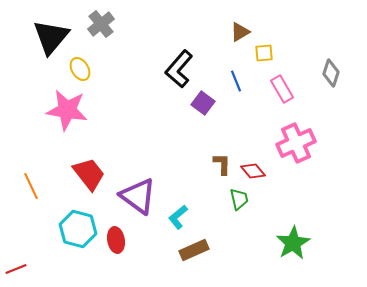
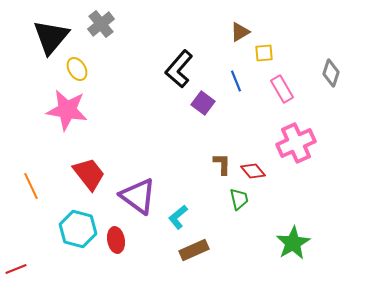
yellow ellipse: moved 3 px left
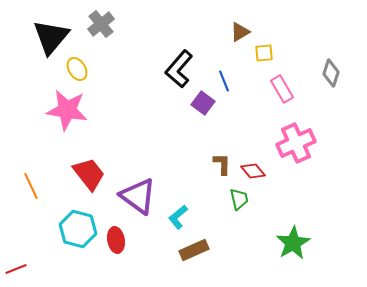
blue line: moved 12 px left
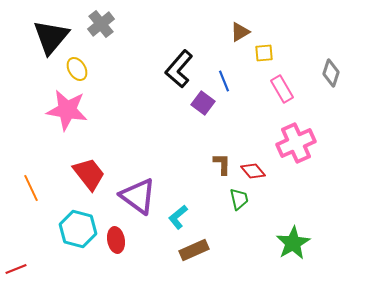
orange line: moved 2 px down
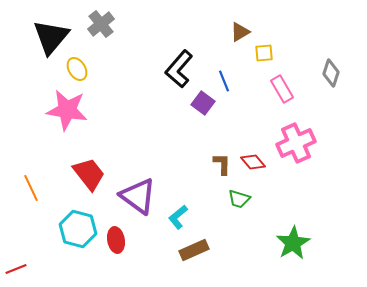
red diamond: moved 9 px up
green trapezoid: rotated 120 degrees clockwise
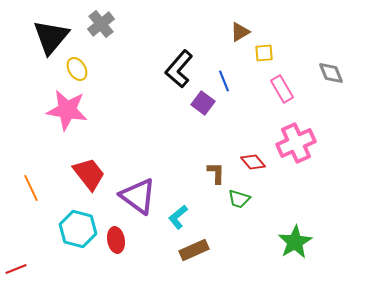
gray diamond: rotated 40 degrees counterclockwise
brown L-shape: moved 6 px left, 9 px down
green star: moved 2 px right, 1 px up
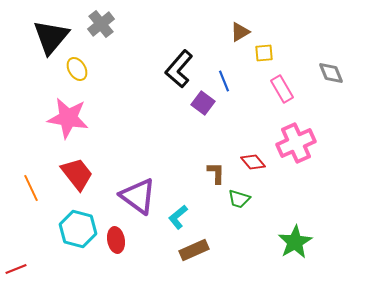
pink star: moved 1 px right, 8 px down
red trapezoid: moved 12 px left
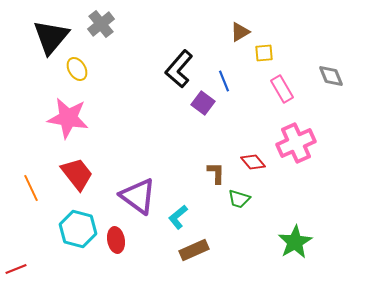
gray diamond: moved 3 px down
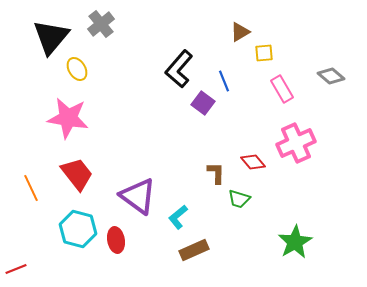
gray diamond: rotated 28 degrees counterclockwise
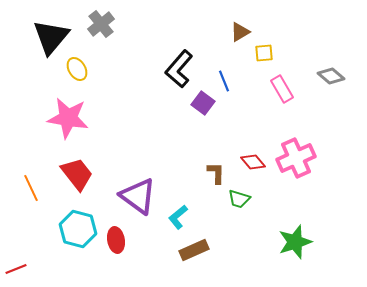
pink cross: moved 15 px down
green star: rotated 12 degrees clockwise
